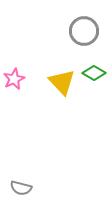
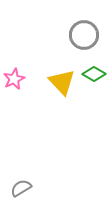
gray circle: moved 4 px down
green diamond: moved 1 px down
gray semicircle: rotated 135 degrees clockwise
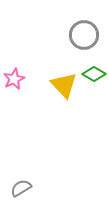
yellow triangle: moved 2 px right, 3 px down
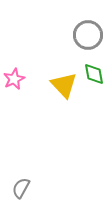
gray circle: moved 4 px right
green diamond: rotated 50 degrees clockwise
gray semicircle: rotated 30 degrees counterclockwise
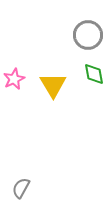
yellow triangle: moved 11 px left; rotated 12 degrees clockwise
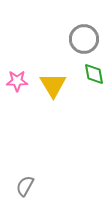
gray circle: moved 4 px left, 4 px down
pink star: moved 3 px right, 2 px down; rotated 25 degrees clockwise
gray semicircle: moved 4 px right, 2 px up
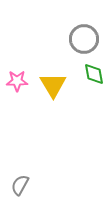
gray semicircle: moved 5 px left, 1 px up
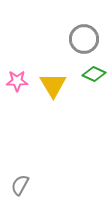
green diamond: rotated 55 degrees counterclockwise
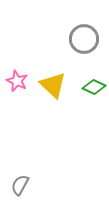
green diamond: moved 13 px down
pink star: rotated 25 degrees clockwise
yellow triangle: rotated 16 degrees counterclockwise
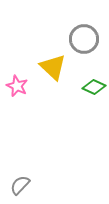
pink star: moved 5 px down
yellow triangle: moved 18 px up
gray semicircle: rotated 15 degrees clockwise
